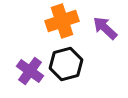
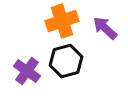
black hexagon: moved 3 px up
purple cross: moved 3 px left
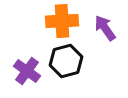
orange cross: rotated 16 degrees clockwise
purple arrow: rotated 12 degrees clockwise
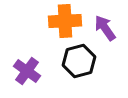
orange cross: moved 3 px right
black hexagon: moved 13 px right
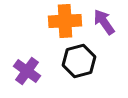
purple arrow: moved 1 px left, 6 px up
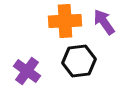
black hexagon: rotated 8 degrees clockwise
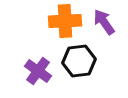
purple cross: moved 11 px right
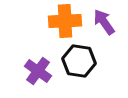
black hexagon: rotated 16 degrees clockwise
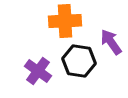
purple arrow: moved 7 px right, 20 px down
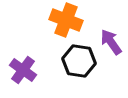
orange cross: moved 1 px right, 1 px up; rotated 24 degrees clockwise
purple cross: moved 15 px left, 1 px up
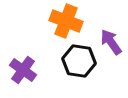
orange cross: moved 1 px down
